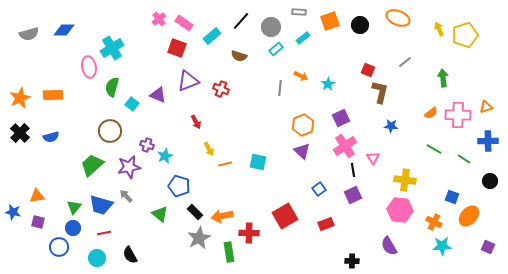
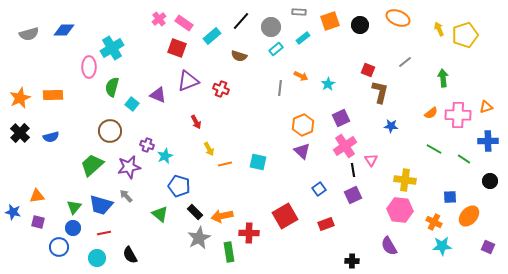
pink ellipse at (89, 67): rotated 10 degrees clockwise
pink triangle at (373, 158): moved 2 px left, 2 px down
blue square at (452, 197): moved 2 px left; rotated 24 degrees counterclockwise
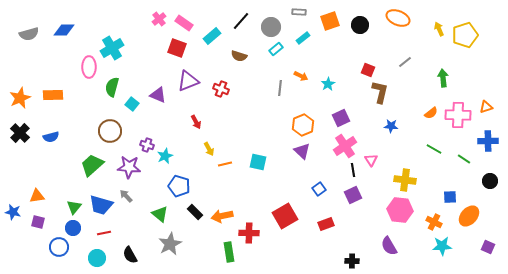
purple star at (129, 167): rotated 15 degrees clockwise
gray star at (199, 238): moved 29 px left, 6 px down
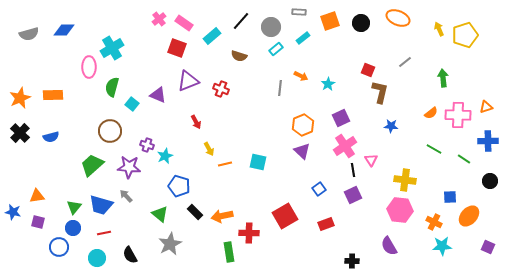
black circle at (360, 25): moved 1 px right, 2 px up
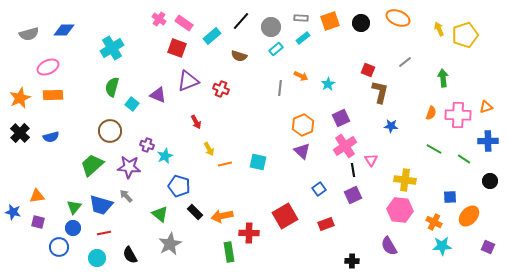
gray rectangle at (299, 12): moved 2 px right, 6 px down
pink cross at (159, 19): rotated 16 degrees counterclockwise
pink ellipse at (89, 67): moved 41 px left; rotated 65 degrees clockwise
orange semicircle at (431, 113): rotated 32 degrees counterclockwise
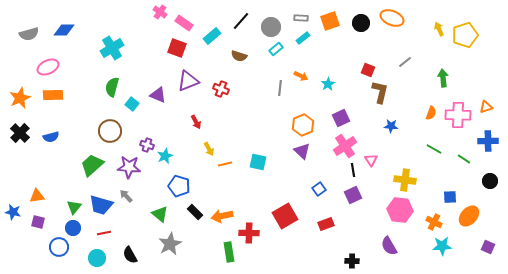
orange ellipse at (398, 18): moved 6 px left
pink cross at (159, 19): moved 1 px right, 7 px up
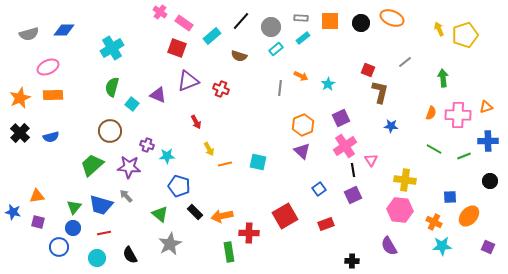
orange square at (330, 21): rotated 18 degrees clockwise
cyan star at (165, 156): moved 2 px right; rotated 21 degrees clockwise
green line at (464, 159): moved 3 px up; rotated 56 degrees counterclockwise
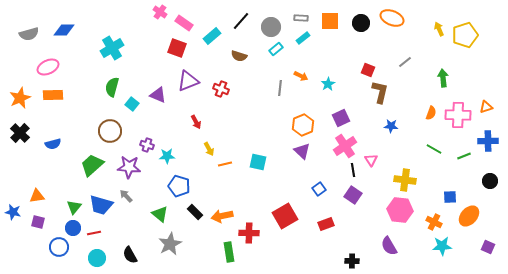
blue semicircle at (51, 137): moved 2 px right, 7 px down
purple square at (353, 195): rotated 30 degrees counterclockwise
red line at (104, 233): moved 10 px left
